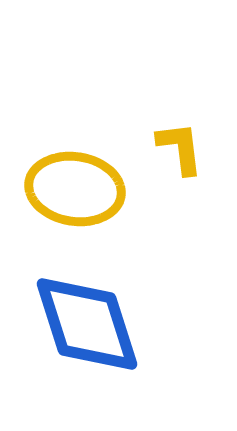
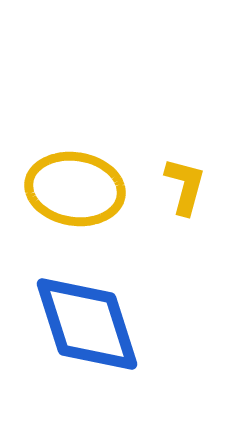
yellow L-shape: moved 5 px right, 38 px down; rotated 22 degrees clockwise
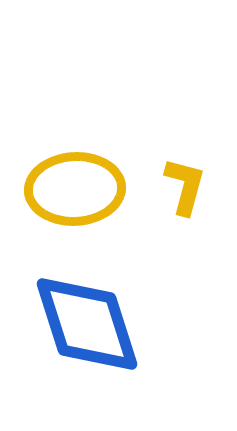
yellow ellipse: rotated 12 degrees counterclockwise
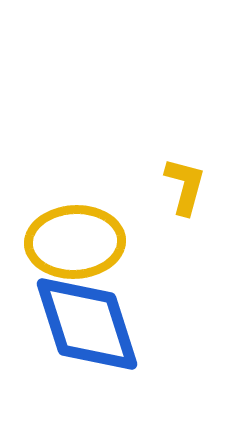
yellow ellipse: moved 53 px down
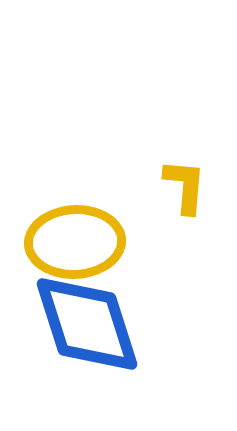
yellow L-shape: rotated 10 degrees counterclockwise
